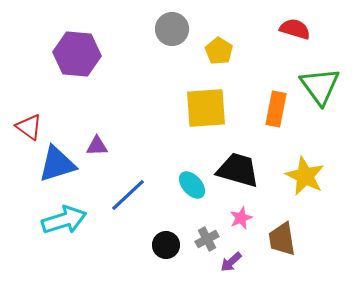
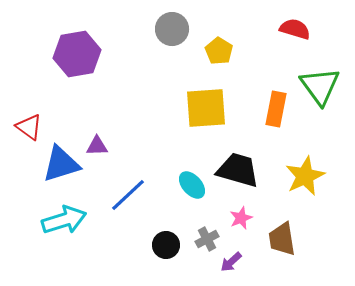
purple hexagon: rotated 15 degrees counterclockwise
blue triangle: moved 4 px right
yellow star: rotated 21 degrees clockwise
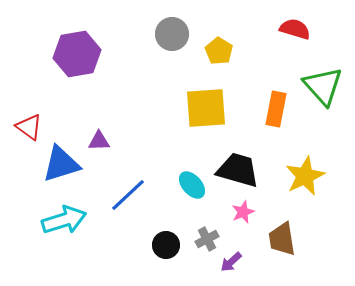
gray circle: moved 5 px down
green triangle: moved 3 px right; rotated 6 degrees counterclockwise
purple triangle: moved 2 px right, 5 px up
pink star: moved 2 px right, 6 px up
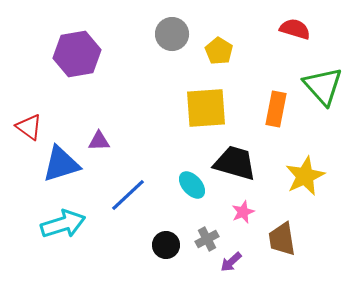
black trapezoid: moved 3 px left, 7 px up
cyan arrow: moved 1 px left, 4 px down
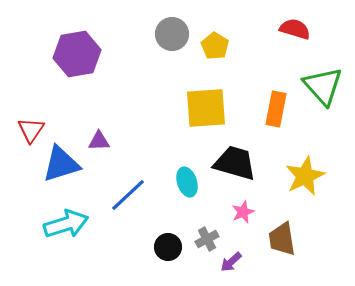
yellow pentagon: moved 4 px left, 5 px up
red triangle: moved 2 px right, 3 px down; rotated 28 degrees clockwise
cyan ellipse: moved 5 px left, 3 px up; rotated 24 degrees clockwise
cyan arrow: moved 3 px right
black circle: moved 2 px right, 2 px down
